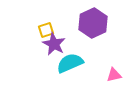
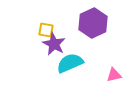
yellow square: rotated 28 degrees clockwise
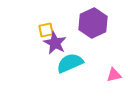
yellow square: rotated 21 degrees counterclockwise
purple star: moved 1 px right, 1 px up
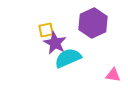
cyan semicircle: moved 2 px left, 5 px up
pink triangle: moved 1 px left; rotated 21 degrees clockwise
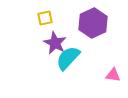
yellow square: moved 1 px left, 12 px up
cyan semicircle: rotated 24 degrees counterclockwise
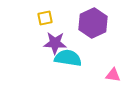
purple star: rotated 25 degrees counterclockwise
cyan semicircle: rotated 56 degrees clockwise
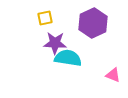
pink triangle: rotated 14 degrees clockwise
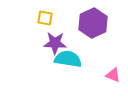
yellow square: rotated 21 degrees clockwise
cyan semicircle: moved 1 px down
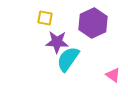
purple star: moved 2 px right, 1 px up
cyan semicircle: rotated 64 degrees counterclockwise
pink triangle: rotated 14 degrees clockwise
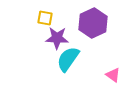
purple star: moved 4 px up
